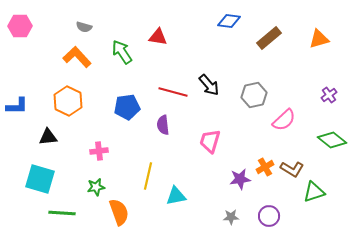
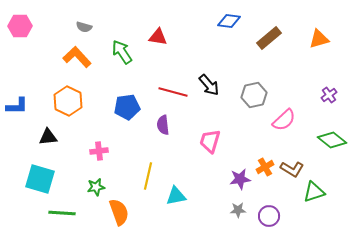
gray star: moved 7 px right, 7 px up
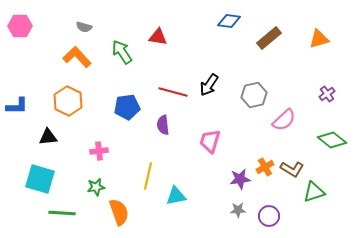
black arrow: rotated 75 degrees clockwise
purple cross: moved 2 px left, 1 px up
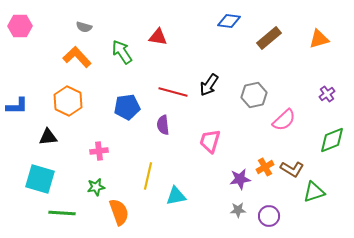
green diamond: rotated 60 degrees counterclockwise
